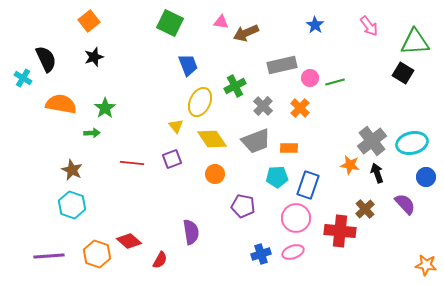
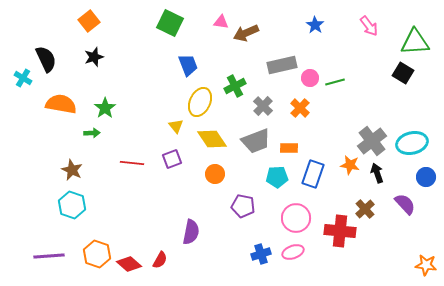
blue rectangle at (308, 185): moved 5 px right, 11 px up
purple semicircle at (191, 232): rotated 20 degrees clockwise
red diamond at (129, 241): moved 23 px down
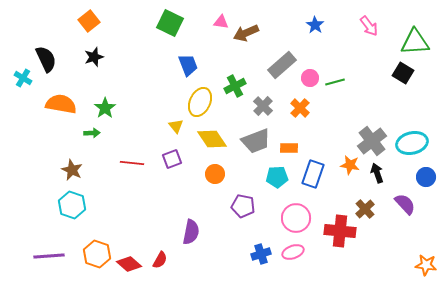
gray rectangle at (282, 65): rotated 28 degrees counterclockwise
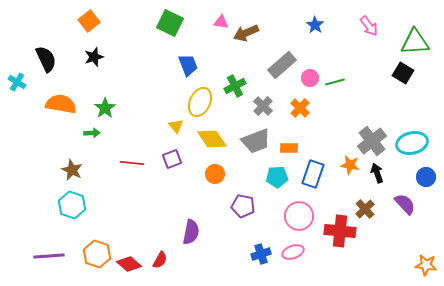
cyan cross at (23, 78): moved 6 px left, 4 px down
pink circle at (296, 218): moved 3 px right, 2 px up
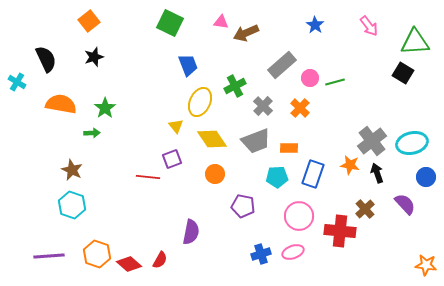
red line at (132, 163): moved 16 px right, 14 px down
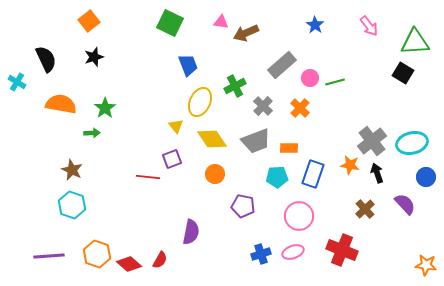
red cross at (340, 231): moved 2 px right, 19 px down; rotated 16 degrees clockwise
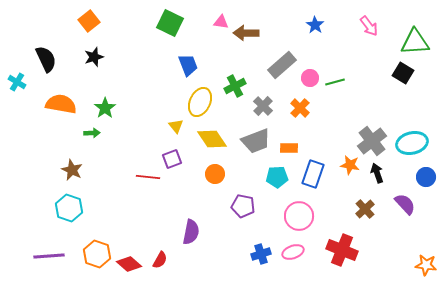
brown arrow at (246, 33): rotated 25 degrees clockwise
cyan hexagon at (72, 205): moved 3 px left, 3 px down
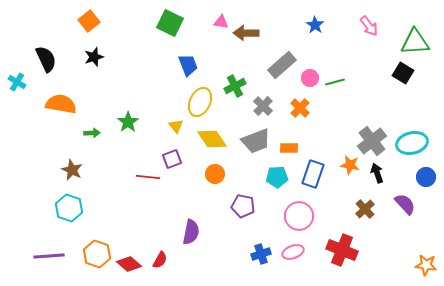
green star at (105, 108): moved 23 px right, 14 px down
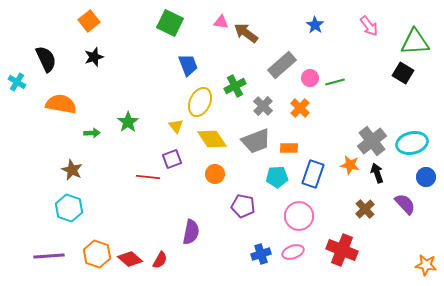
brown arrow at (246, 33): rotated 35 degrees clockwise
red diamond at (129, 264): moved 1 px right, 5 px up
